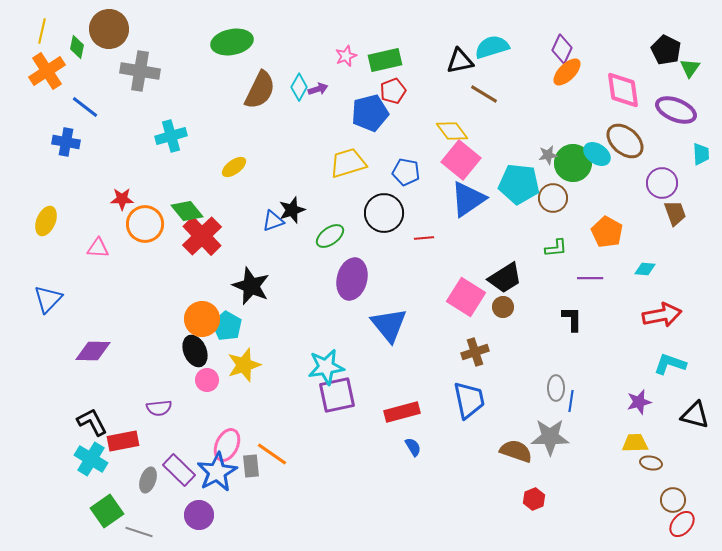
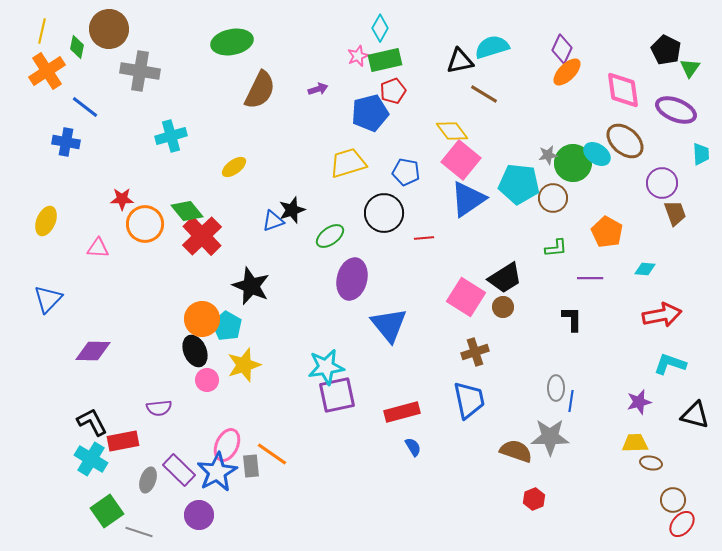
pink star at (346, 56): moved 12 px right
cyan diamond at (299, 87): moved 81 px right, 59 px up
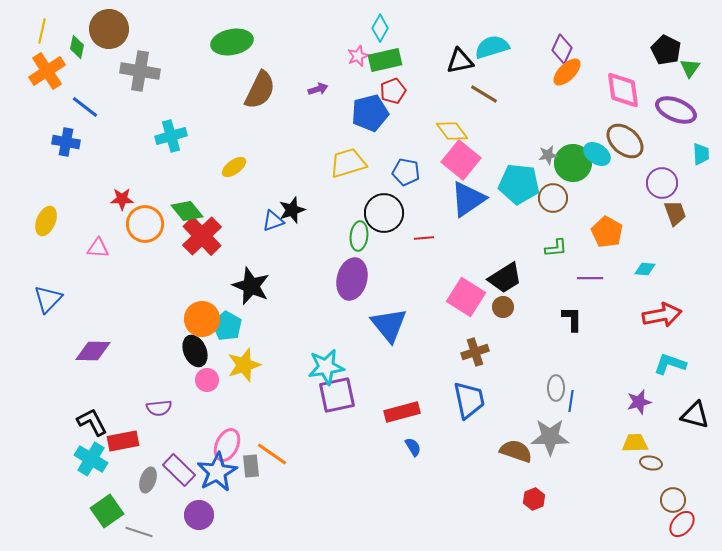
green ellipse at (330, 236): moved 29 px right; rotated 48 degrees counterclockwise
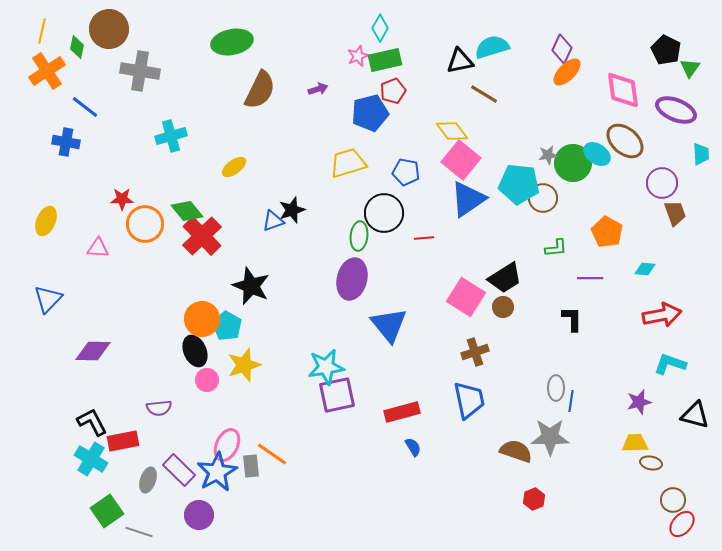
brown circle at (553, 198): moved 10 px left
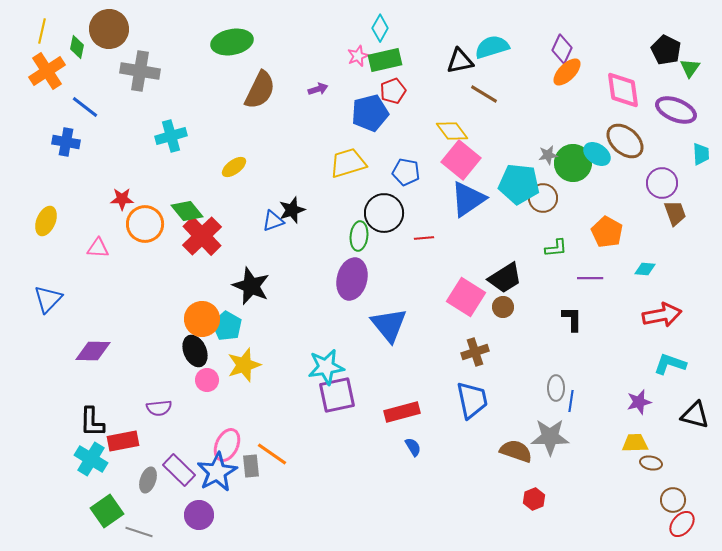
blue trapezoid at (469, 400): moved 3 px right
black L-shape at (92, 422): rotated 152 degrees counterclockwise
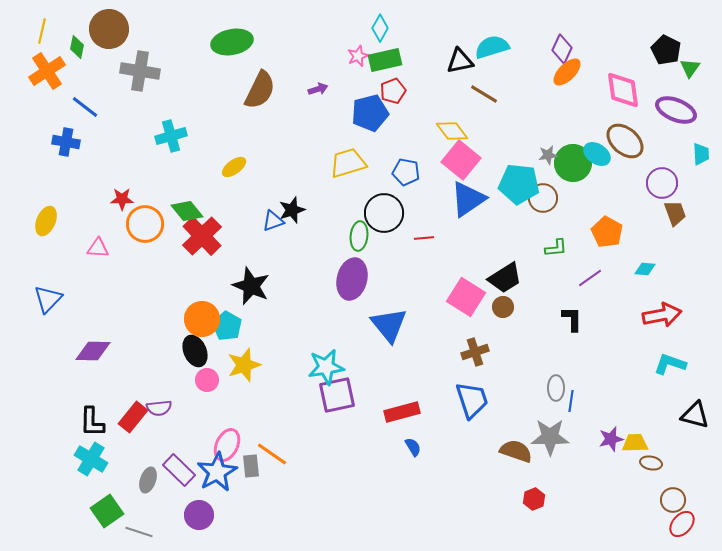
purple line at (590, 278): rotated 35 degrees counterclockwise
blue trapezoid at (472, 400): rotated 6 degrees counterclockwise
purple star at (639, 402): moved 28 px left, 37 px down
red rectangle at (123, 441): moved 10 px right, 24 px up; rotated 40 degrees counterclockwise
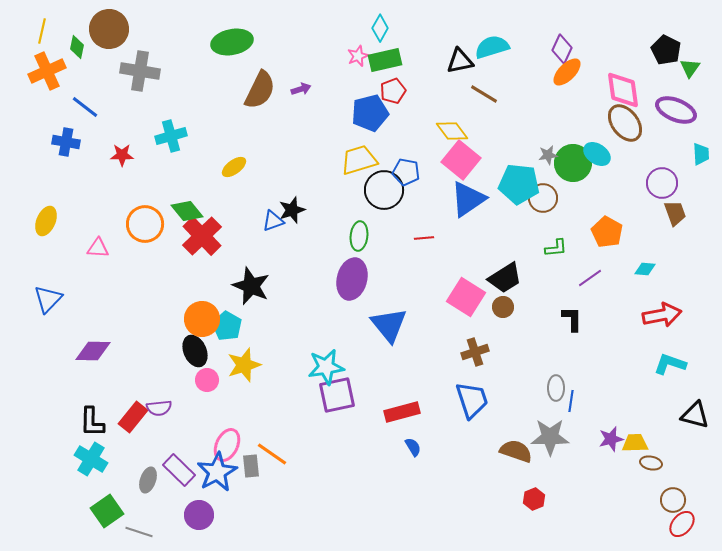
orange cross at (47, 71): rotated 9 degrees clockwise
purple arrow at (318, 89): moved 17 px left
brown ellipse at (625, 141): moved 18 px up; rotated 12 degrees clockwise
yellow trapezoid at (348, 163): moved 11 px right, 3 px up
red star at (122, 199): moved 44 px up
black circle at (384, 213): moved 23 px up
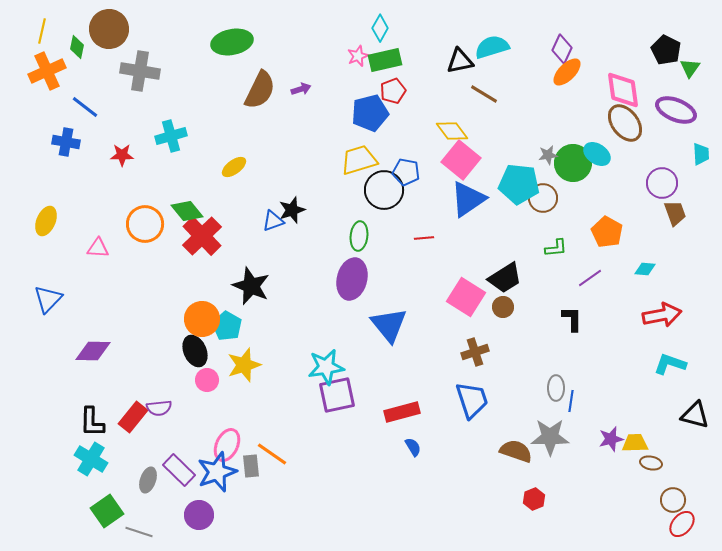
blue star at (217, 472): rotated 9 degrees clockwise
